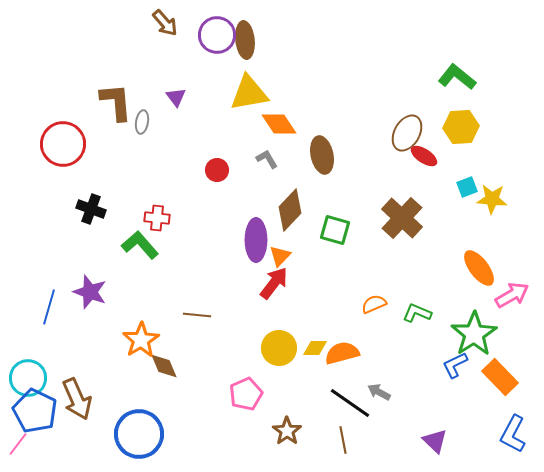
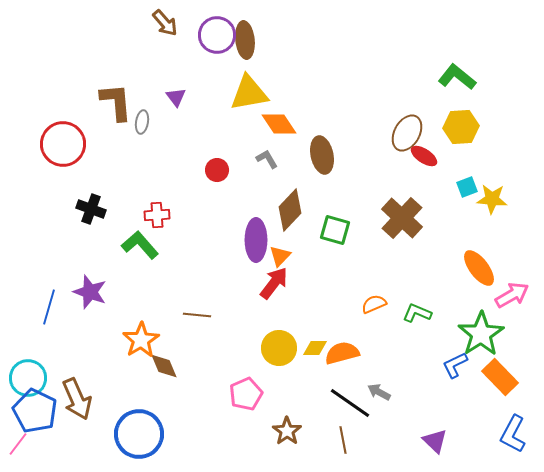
red cross at (157, 218): moved 3 px up; rotated 10 degrees counterclockwise
green star at (474, 334): moved 7 px right
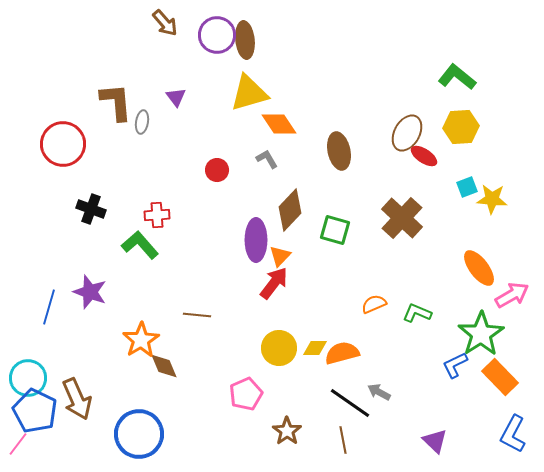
yellow triangle at (249, 93): rotated 6 degrees counterclockwise
brown ellipse at (322, 155): moved 17 px right, 4 px up
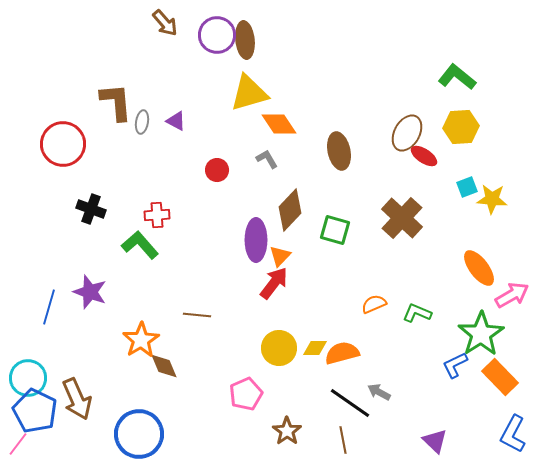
purple triangle at (176, 97): moved 24 px down; rotated 25 degrees counterclockwise
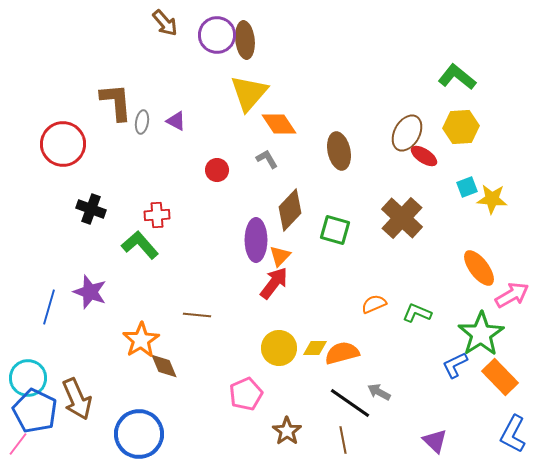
yellow triangle at (249, 93): rotated 33 degrees counterclockwise
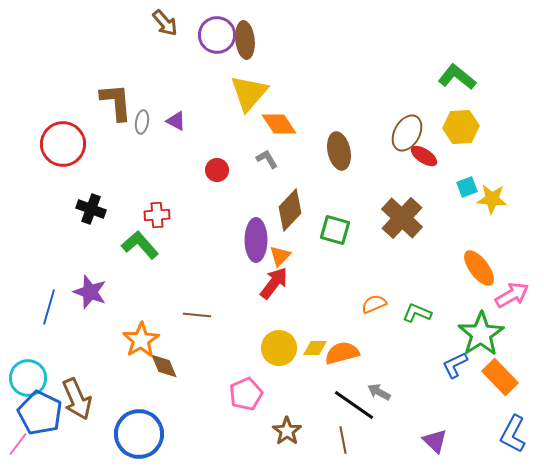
black line at (350, 403): moved 4 px right, 2 px down
blue pentagon at (35, 411): moved 5 px right, 2 px down
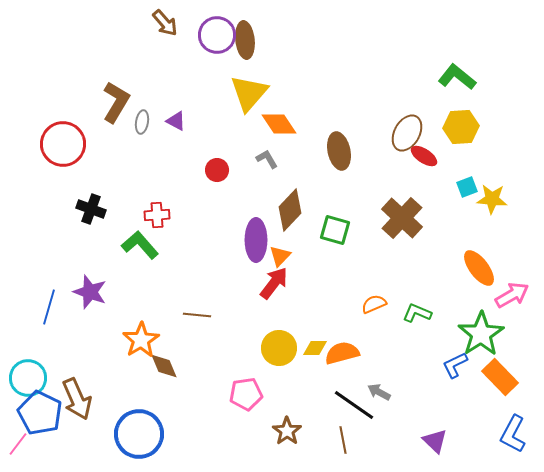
brown L-shape at (116, 102): rotated 36 degrees clockwise
pink pentagon at (246, 394): rotated 16 degrees clockwise
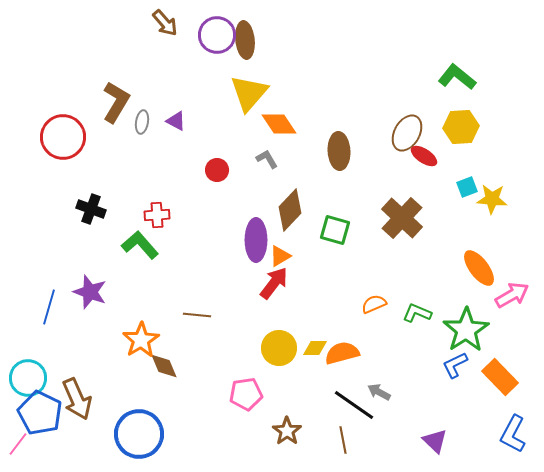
red circle at (63, 144): moved 7 px up
brown ellipse at (339, 151): rotated 9 degrees clockwise
orange triangle at (280, 256): rotated 15 degrees clockwise
green star at (481, 334): moved 15 px left, 4 px up
